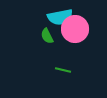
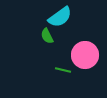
cyan semicircle: rotated 25 degrees counterclockwise
pink circle: moved 10 px right, 26 px down
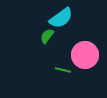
cyan semicircle: moved 1 px right, 1 px down
green semicircle: rotated 63 degrees clockwise
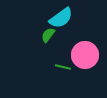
green semicircle: moved 1 px right, 1 px up
green line: moved 3 px up
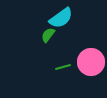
pink circle: moved 6 px right, 7 px down
green line: rotated 28 degrees counterclockwise
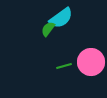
green semicircle: moved 6 px up
green line: moved 1 px right, 1 px up
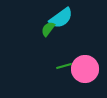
pink circle: moved 6 px left, 7 px down
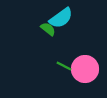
green semicircle: rotated 91 degrees clockwise
green line: rotated 42 degrees clockwise
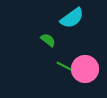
cyan semicircle: moved 11 px right
green semicircle: moved 11 px down
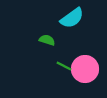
green semicircle: moved 1 px left; rotated 21 degrees counterclockwise
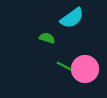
green semicircle: moved 2 px up
